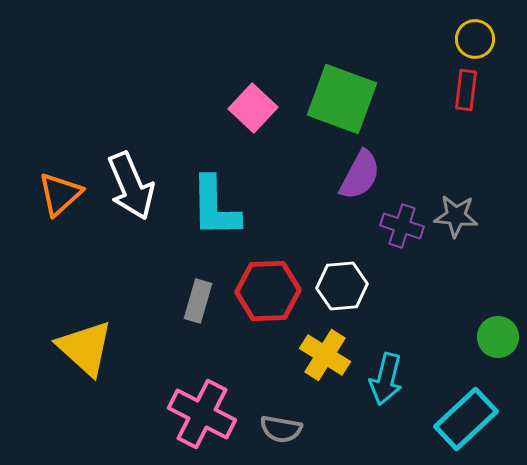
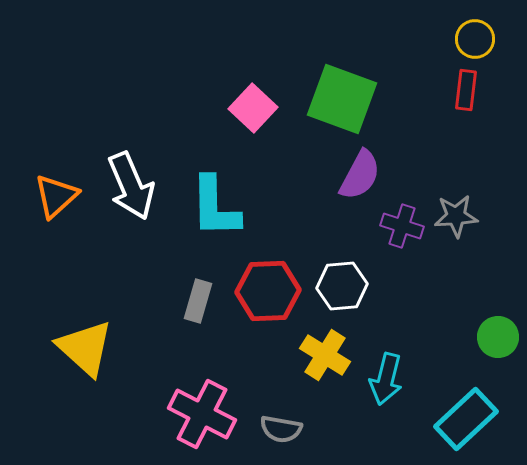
orange triangle: moved 4 px left, 2 px down
gray star: rotated 9 degrees counterclockwise
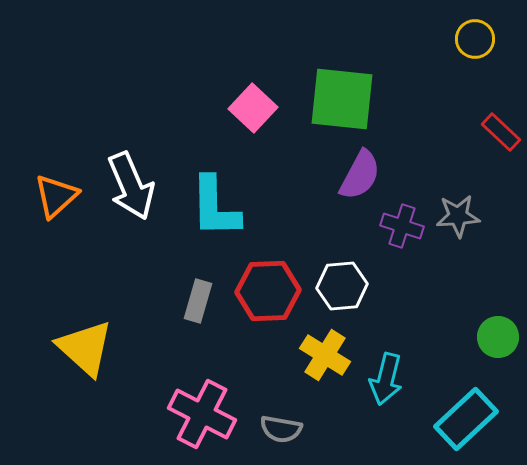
red rectangle: moved 35 px right, 42 px down; rotated 54 degrees counterclockwise
green square: rotated 14 degrees counterclockwise
gray star: moved 2 px right
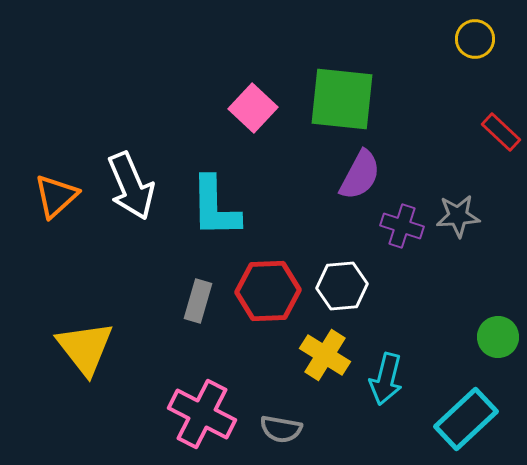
yellow triangle: rotated 10 degrees clockwise
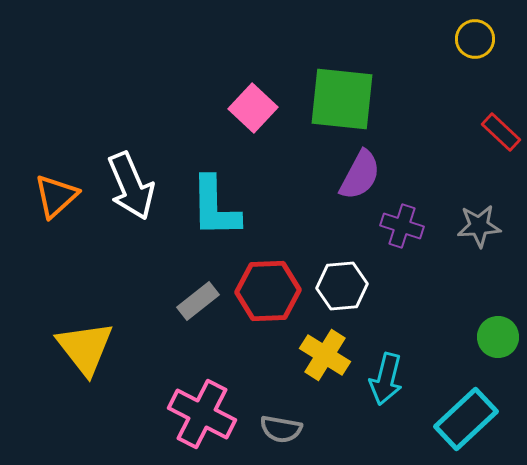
gray star: moved 21 px right, 10 px down
gray rectangle: rotated 36 degrees clockwise
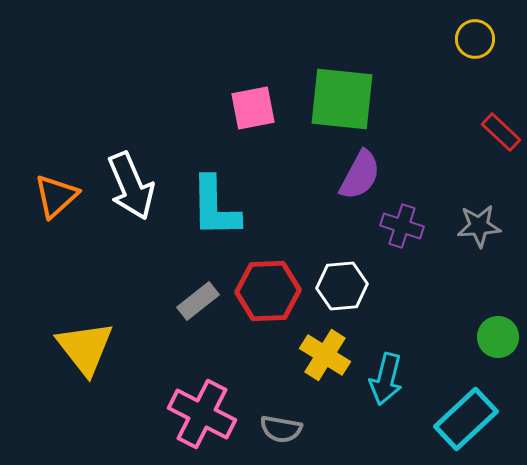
pink square: rotated 36 degrees clockwise
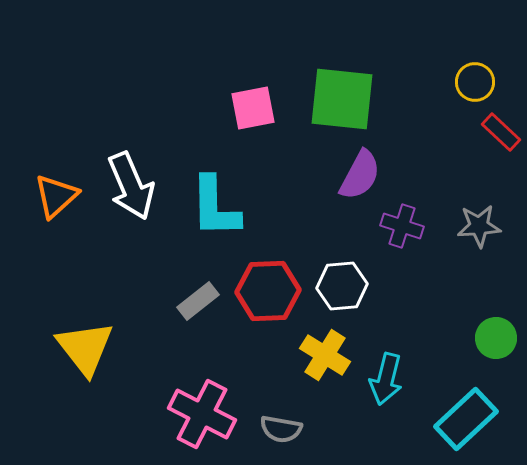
yellow circle: moved 43 px down
green circle: moved 2 px left, 1 px down
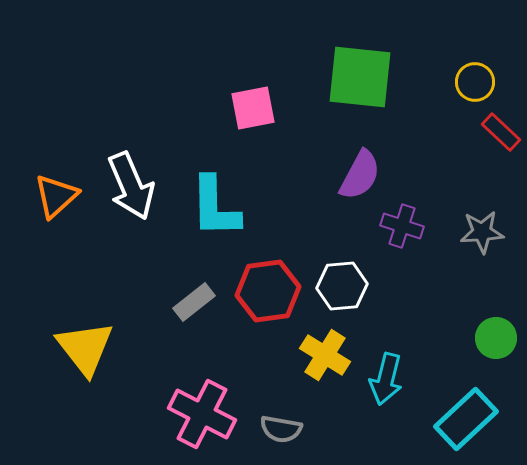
green square: moved 18 px right, 22 px up
gray star: moved 3 px right, 6 px down
red hexagon: rotated 6 degrees counterclockwise
gray rectangle: moved 4 px left, 1 px down
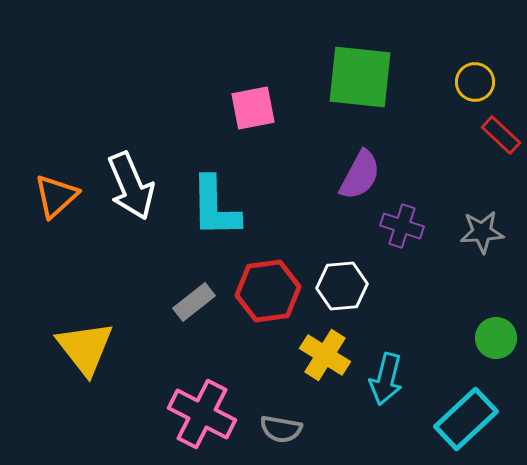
red rectangle: moved 3 px down
